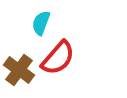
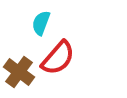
brown cross: moved 2 px down
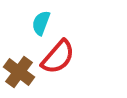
red semicircle: moved 1 px up
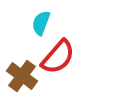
brown cross: moved 3 px right, 4 px down
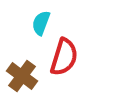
red semicircle: moved 6 px right; rotated 24 degrees counterclockwise
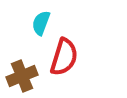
brown cross: rotated 32 degrees clockwise
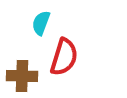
brown cross: rotated 24 degrees clockwise
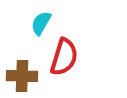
cyan semicircle: rotated 10 degrees clockwise
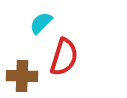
cyan semicircle: rotated 15 degrees clockwise
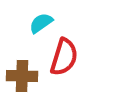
cyan semicircle: rotated 10 degrees clockwise
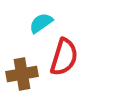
brown cross: moved 2 px up; rotated 12 degrees counterclockwise
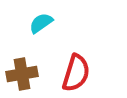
red semicircle: moved 12 px right, 16 px down
